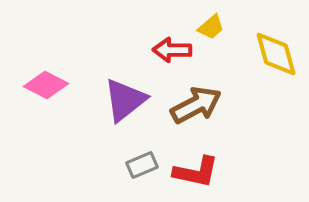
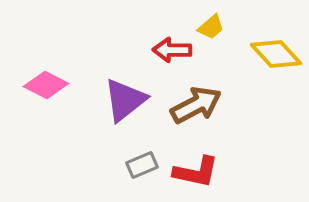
yellow diamond: rotated 27 degrees counterclockwise
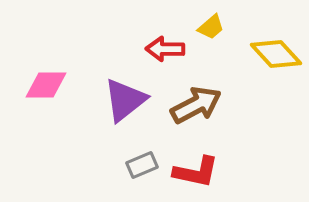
red arrow: moved 7 px left, 1 px up
pink diamond: rotated 27 degrees counterclockwise
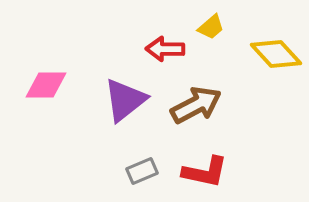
gray rectangle: moved 6 px down
red L-shape: moved 9 px right
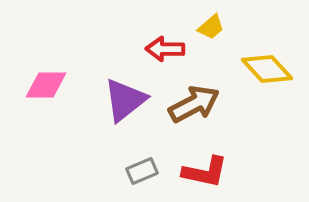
yellow diamond: moved 9 px left, 15 px down
brown arrow: moved 2 px left, 1 px up
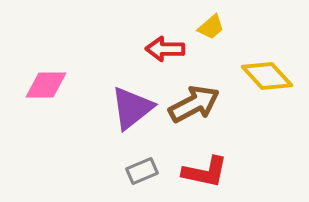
yellow diamond: moved 7 px down
purple triangle: moved 7 px right, 8 px down
